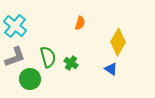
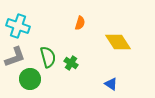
cyan cross: moved 3 px right; rotated 20 degrees counterclockwise
yellow diamond: rotated 64 degrees counterclockwise
blue triangle: moved 15 px down
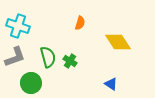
green cross: moved 1 px left, 2 px up
green circle: moved 1 px right, 4 px down
